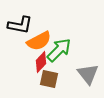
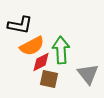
orange semicircle: moved 7 px left, 5 px down
green arrow: moved 2 px right; rotated 48 degrees counterclockwise
red diamond: rotated 20 degrees clockwise
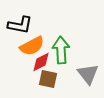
brown square: moved 1 px left
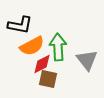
green arrow: moved 3 px left, 3 px up
red diamond: moved 1 px right, 2 px down
gray triangle: moved 1 px left, 14 px up
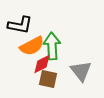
green arrow: moved 6 px left, 1 px up
gray triangle: moved 6 px left, 11 px down
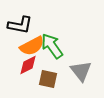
green arrow: rotated 32 degrees counterclockwise
red diamond: moved 14 px left, 1 px down
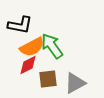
orange semicircle: moved 1 px down
gray triangle: moved 6 px left, 12 px down; rotated 40 degrees clockwise
brown square: rotated 18 degrees counterclockwise
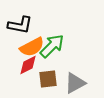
green arrow: rotated 80 degrees clockwise
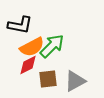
gray triangle: moved 2 px up
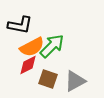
brown square: rotated 24 degrees clockwise
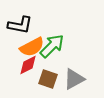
gray triangle: moved 1 px left, 2 px up
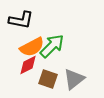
black L-shape: moved 1 px right, 5 px up
gray triangle: rotated 10 degrees counterclockwise
